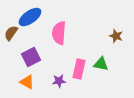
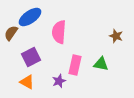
pink semicircle: moved 1 px up
pink rectangle: moved 4 px left, 4 px up
purple star: rotated 16 degrees counterclockwise
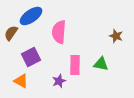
blue ellipse: moved 1 px right, 1 px up
pink rectangle: rotated 12 degrees counterclockwise
orange triangle: moved 6 px left, 1 px up
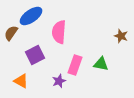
brown star: moved 5 px right
purple square: moved 4 px right, 2 px up
pink rectangle: rotated 18 degrees clockwise
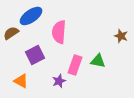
brown semicircle: rotated 21 degrees clockwise
green triangle: moved 3 px left, 3 px up
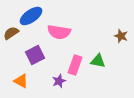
pink semicircle: rotated 85 degrees counterclockwise
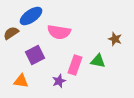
brown star: moved 6 px left, 3 px down
orange triangle: rotated 21 degrees counterclockwise
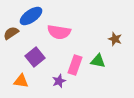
purple square: moved 2 px down; rotated 12 degrees counterclockwise
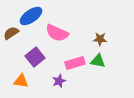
pink semicircle: moved 2 px left, 1 px down; rotated 15 degrees clockwise
brown star: moved 15 px left; rotated 16 degrees counterclockwise
pink rectangle: moved 2 px up; rotated 54 degrees clockwise
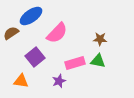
pink semicircle: rotated 70 degrees counterclockwise
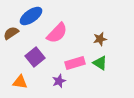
brown star: rotated 16 degrees counterclockwise
green triangle: moved 2 px right, 2 px down; rotated 21 degrees clockwise
orange triangle: moved 1 px left, 1 px down
